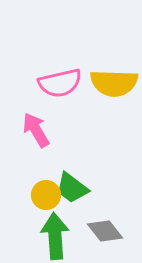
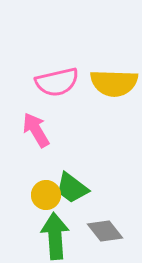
pink semicircle: moved 3 px left, 1 px up
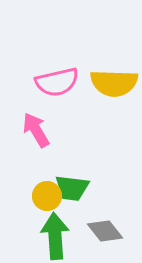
green trapezoid: rotated 30 degrees counterclockwise
yellow circle: moved 1 px right, 1 px down
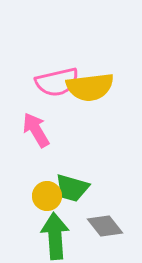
yellow semicircle: moved 24 px left, 4 px down; rotated 9 degrees counterclockwise
green trapezoid: rotated 9 degrees clockwise
gray diamond: moved 5 px up
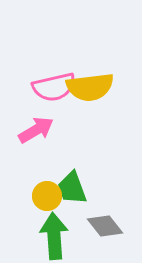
pink semicircle: moved 3 px left, 5 px down
pink arrow: rotated 90 degrees clockwise
green trapezoid: rotated 54 degrees clockwise
green arrow: moved 1 px left
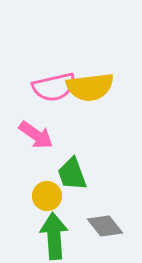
pink arrow: moved 5 px down; rotated 66 degrees clockwise
green trapezoid: moved 14 px up
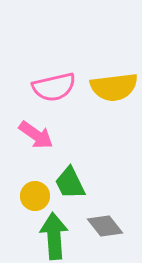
yellow semicircle: moved 24 px right
green trapezoid: moved 2 px left, 9 px down; rotated 6 degrees counterclockwise
yellow circle: moved 12 px left
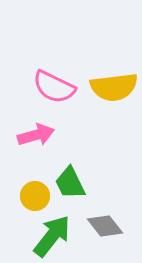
pink semicircle: rotated 39 degrees clockwise
pink arrow: rotated 51 degrees counterclockwise
green arrow: moved 2 px left; rotated 42 degrees clockwise
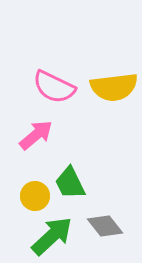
pink arrow: rotated 24 degrees counterclockwise
green arrow: rotated 9 degrees clockwise
